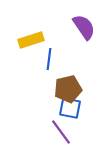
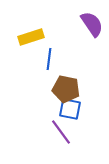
purple semicircle: moved 8 px right, 3 px up
yellow rectangle: moved 3 px up
brown pentagon: moved 2 px left; rotated 24 degrees clockwise
blue square: moved 1 px down
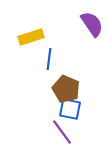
brown pentagon: rotated 12 degrees clockwise
purple line: moved 1 px right
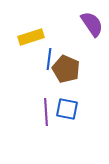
brown pentagon: moved 20 px up
blue square: moved 3 px left
purple line: moved 16 px left, 20 px up; rotated 32 degrees clockwise
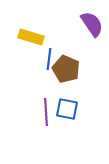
yellow rectangle: rotated 35 degrees clockwise
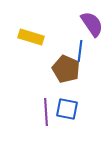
blue line: moved 31 px right, 8 px up
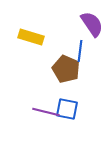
purple line: rotated 72 degrees counterclockwise
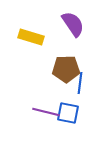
purple semicircle: moved 19 px left
blue line: moved 32 px down
brown pentagon: rotated 24 degrees counterclockwise
blue square: moved 1 px right, 4 px down
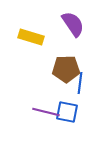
blue square: moved 1 px left, 1 px up
